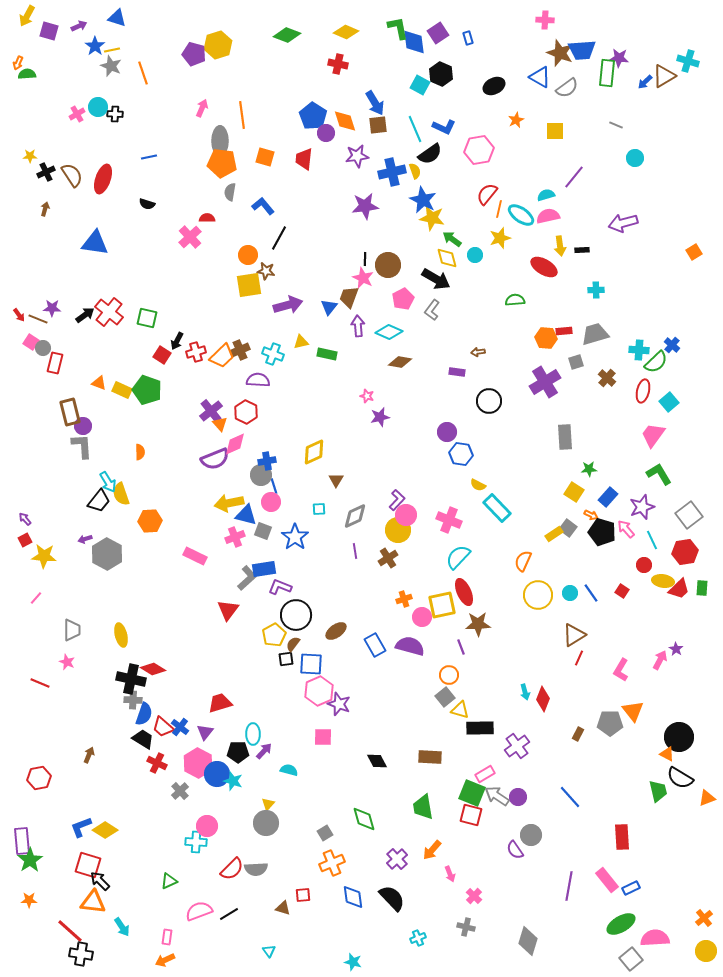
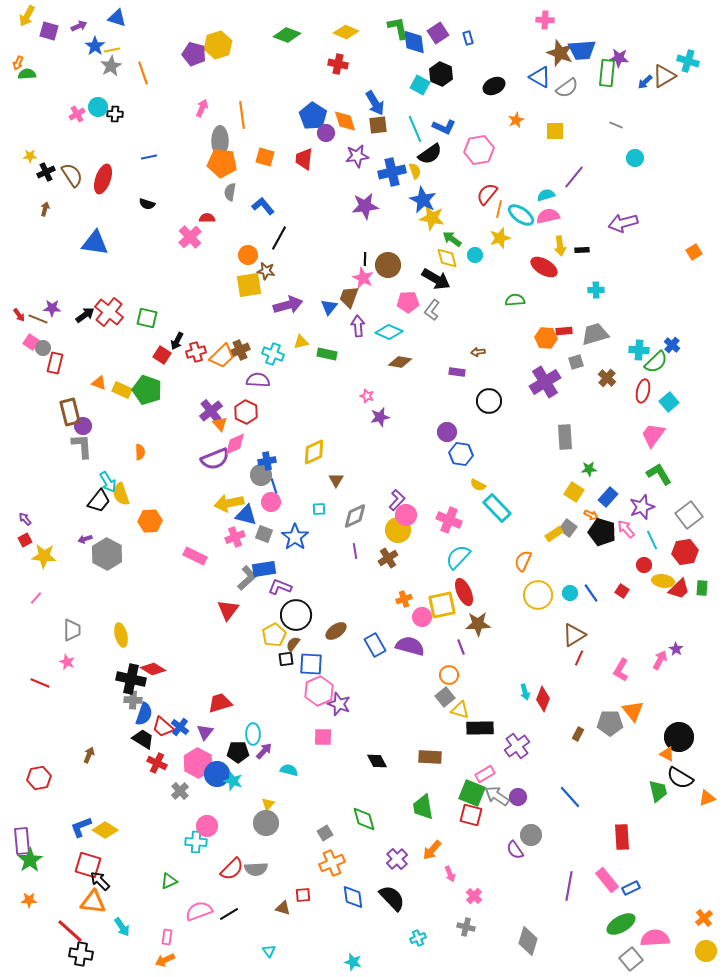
gray star at (111, 66): rotated 20 degrees clockwise
pink pentagon at (403, 299): moved 5 px right, 3 px down; rotated 25 degrees clockwise
gray square at (263, 531): moved 1 px right, 3 px down
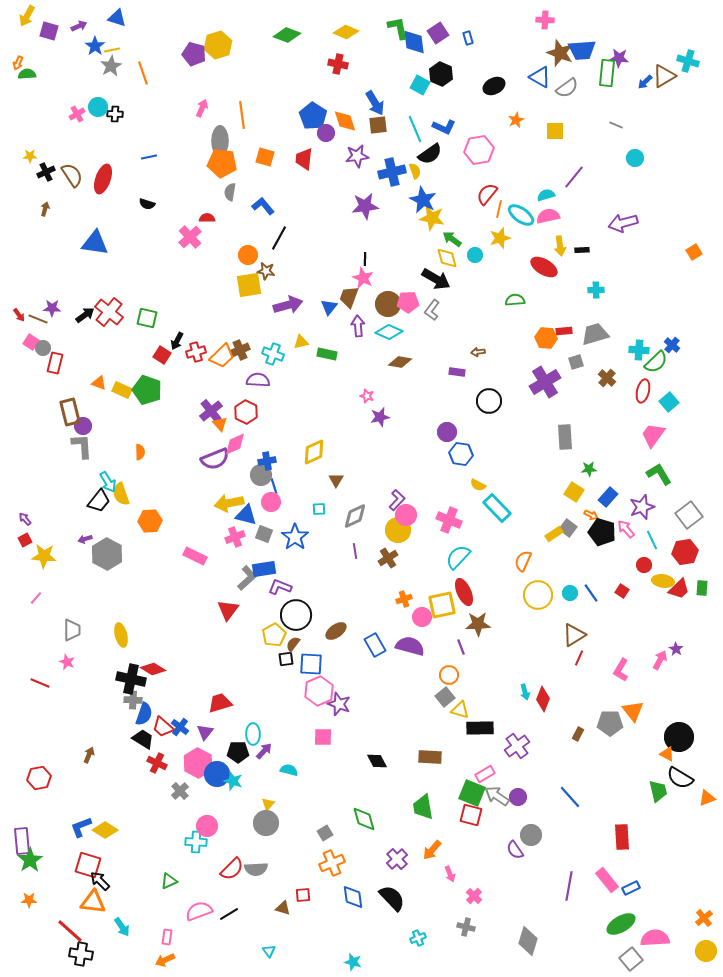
brown circle at (388, 265): moved 39 px down
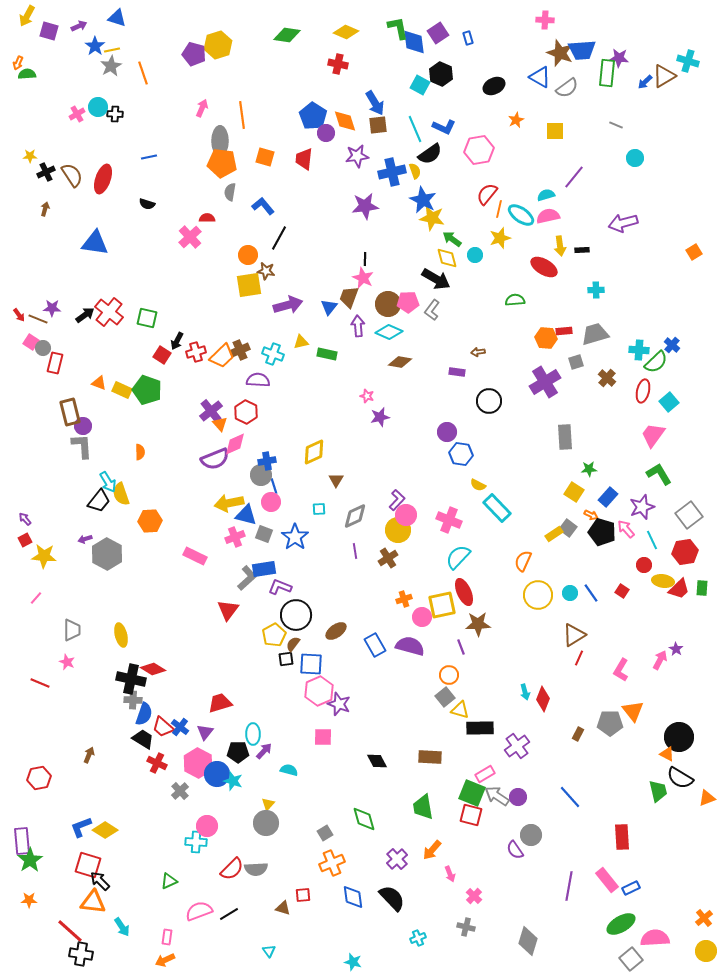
green diamond at (287, 35): rotated 12 degrees counterclockwise
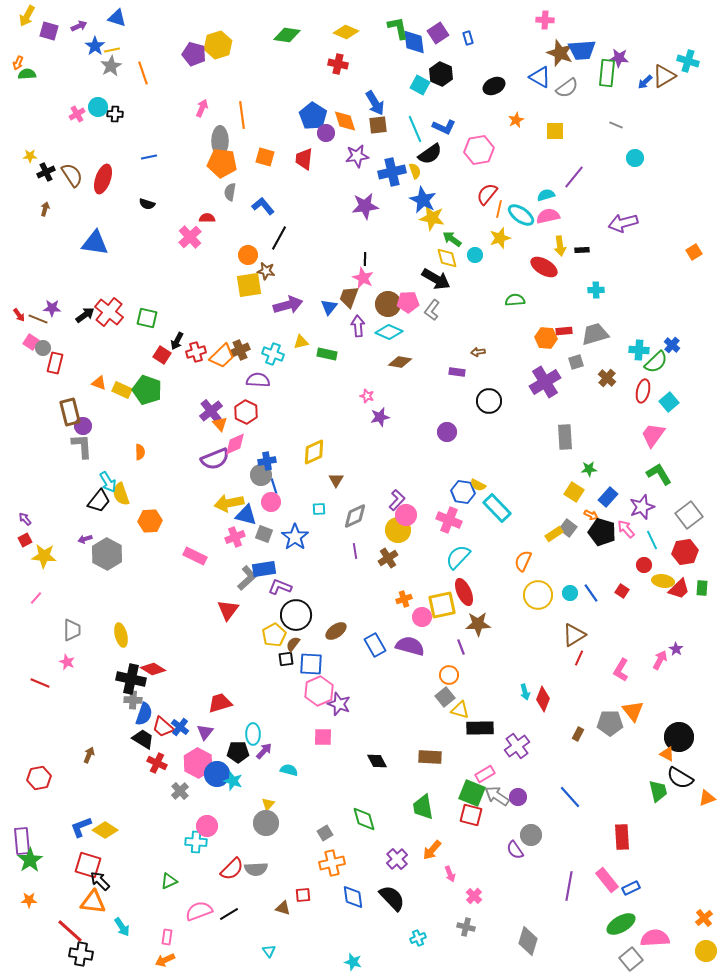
blue hexagon at (461, 454): moved 2 px right, 38 px down
orange cross at (332, 863): rotated 10 degrees clockwise
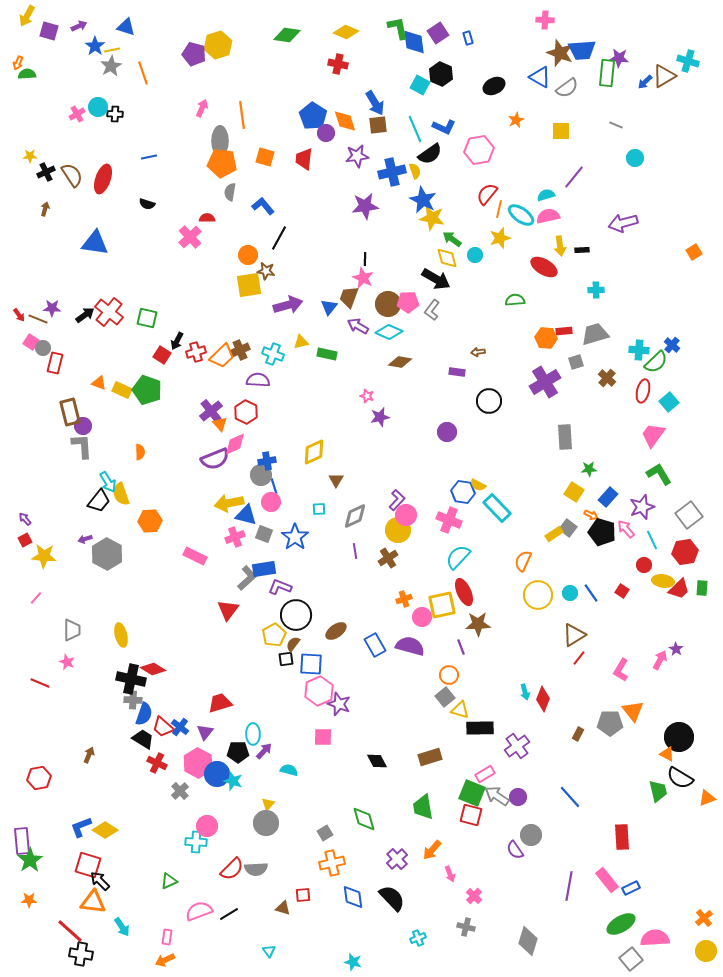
blue triangle at (117, 18): moved 9 px right, 9 px down
yellow square at (555, 131): moved 6 px right
purple arrow at (358, 326): rotated 55 degrees counterclockwise
red line at (579, 658): rotated 14 degrees clockwise
brown rectangle at (430, 757): rotated 20 degrees counterclockwise
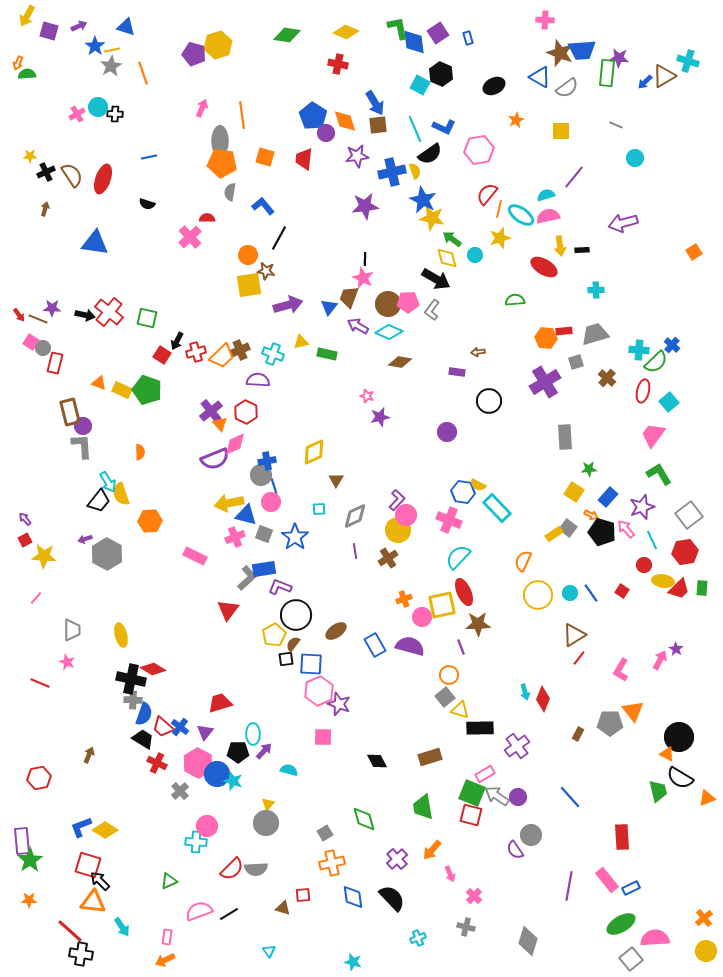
black arrow at (85, 315): rotated 48 degrees clockwise
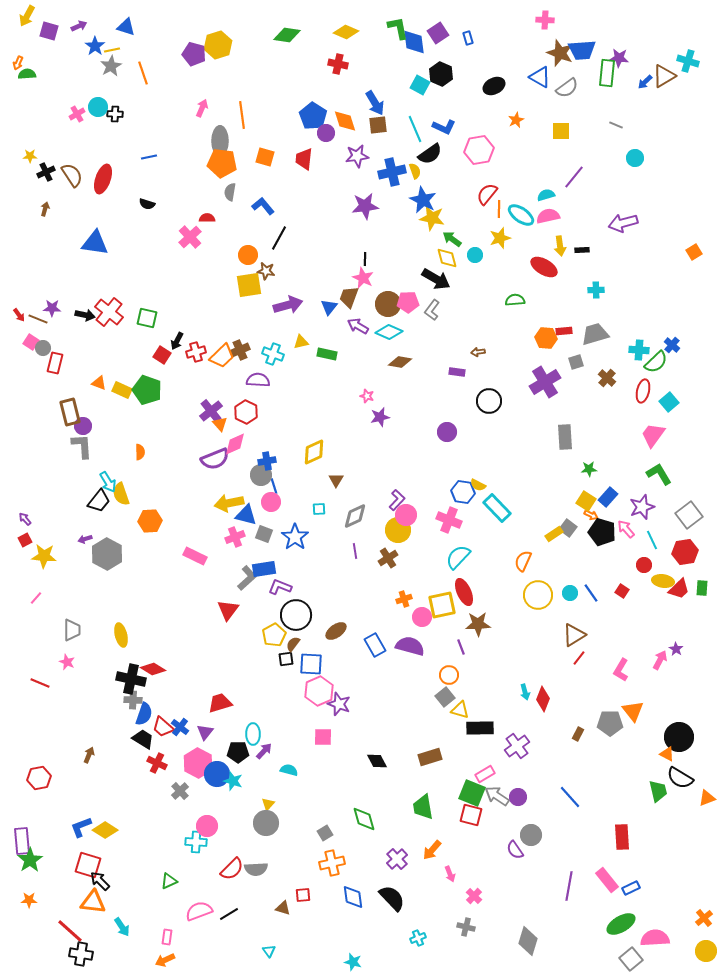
orange line at (499, 209): rotated 12 degrees counterclockwise
yellow square at (574, 492): moved 12 px right, 9 px down
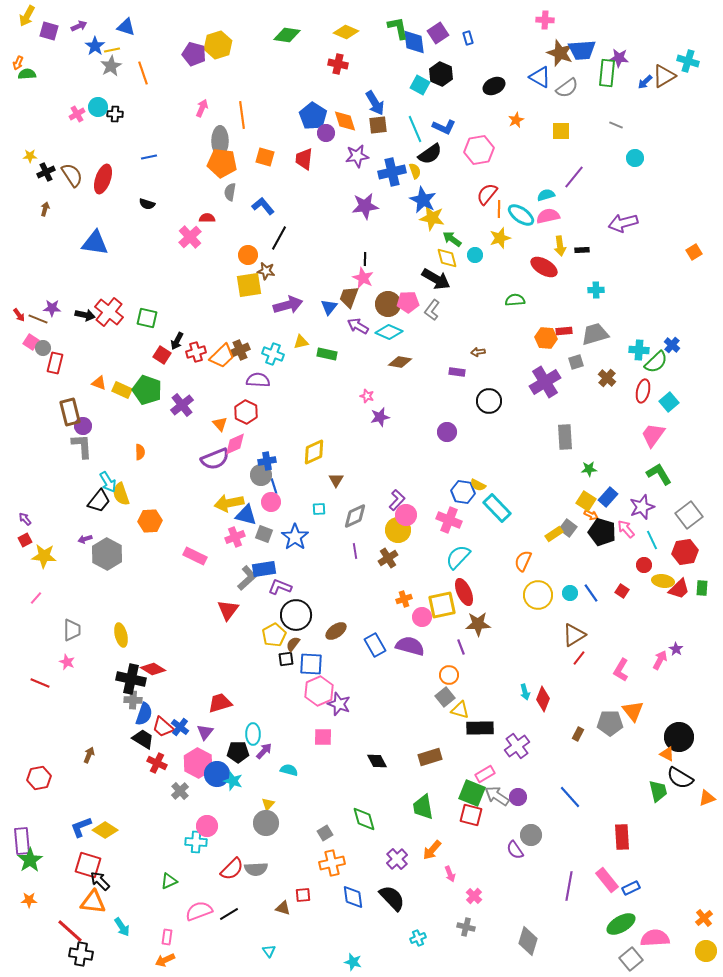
purple cross at (211, 411): moved 29 px left, 6 px up
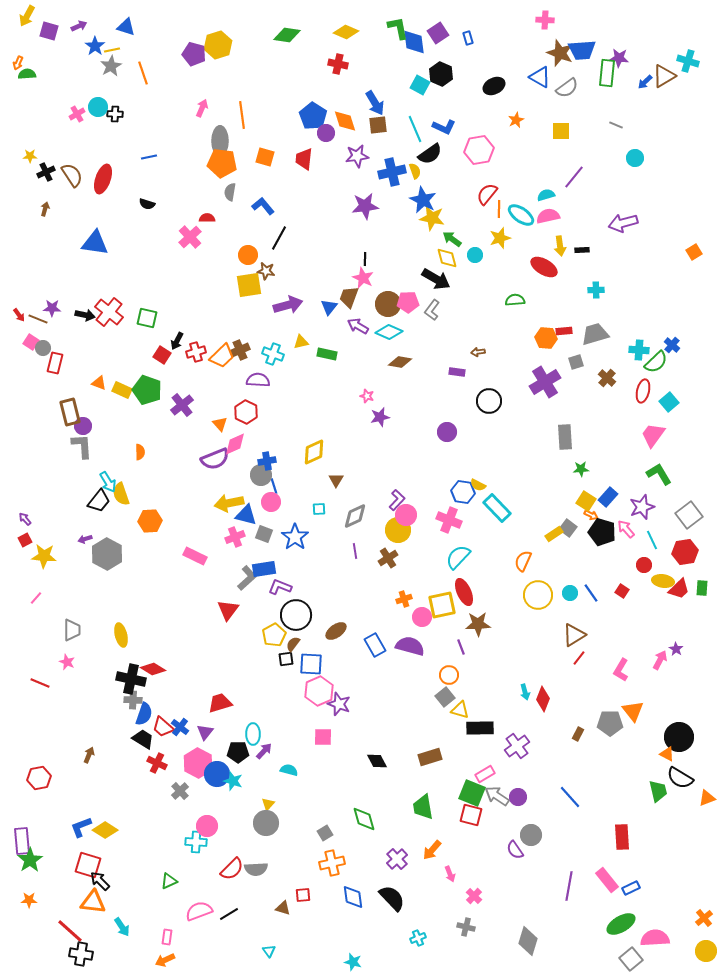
green star at (589, 469): moved 8 px left
